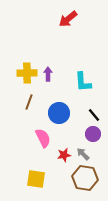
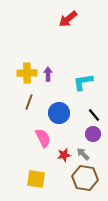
cyan L-shape: rotated 85 degrees clockwise
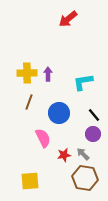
yellow square: moved 6 px left, 2 px down; rotated 12 degrees counterclockwise
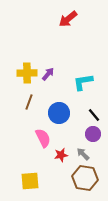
purple arrow: rotated 40 degrees clockwise
red star: moved 3 px left
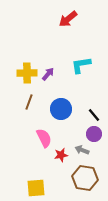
cyan L-shape: moved 2 px left, 17 px up
blue circle: moved 2 px right, 4 px up
purple circle: moved 1 px right
pink semicircle: moved 1 px right
gray arrow: moved 1 px left, 4 px up; rotated 24 degrees counterclockwise
yellow square: moved 6 px right, 7 px down
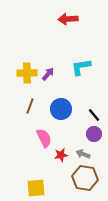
red arrow: rotated 36 degrees clockwise
cyan L-shape: moved 2 px down
brown line: moved 1 px right, 4 px down
gray arrow: moved 1 px right, 4 px down
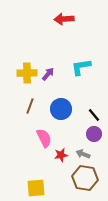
red arrow: moved 4 px left
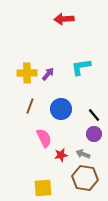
yellow square: moved 7 px right
